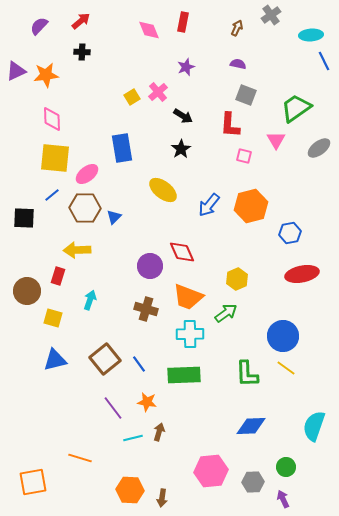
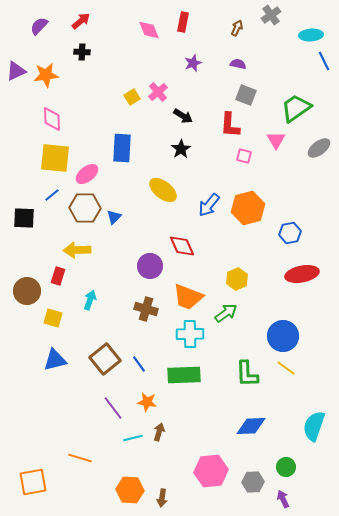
purple star at (186, 67): moved 7 px right, 4 px up
blue rectangle at (122, 148): rotated 12 degrees clockwise
orange hexagon at (251, 206): moved 3 px left, 2 px down
red diamond at (182, 252): moved 6 px up
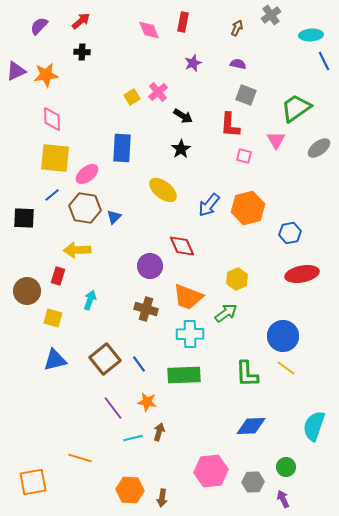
brown hexagon at (85, 208): rotated 8 degrees clockwise
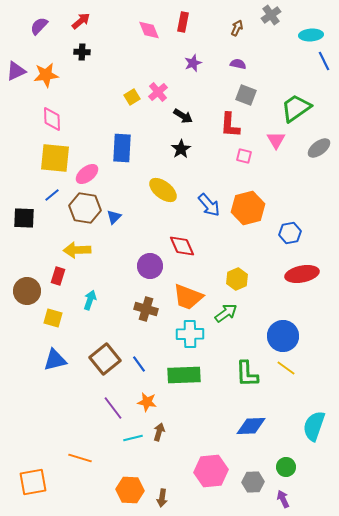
blue arrow at (209, 205): rotated 80 degrees counterclockwise
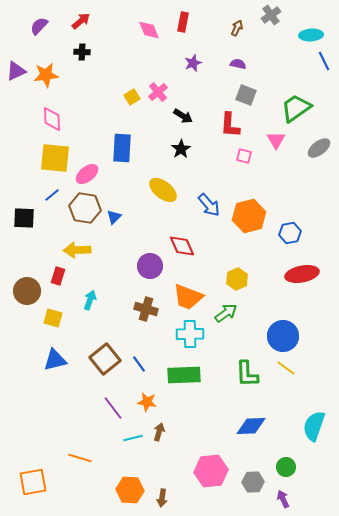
orange hexagon at (248, 208): moved 1 px right, 8 px down
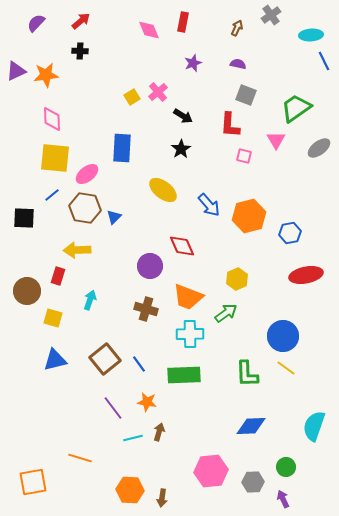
purple semicircle at (39, 26): moved 3 px left, 3 px up
black cross at (82, 52): moved 2 px left, 1 px up
red ellipse at (302, 274): moved 4 px right, 1 px down
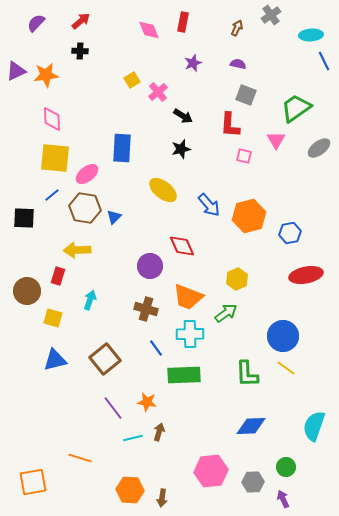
yellow square at (132, 97): moved 17 px up
black star at (181, 149): rotated 18 degrees clockwise
blue line at (139, 364): moved 17 px right, 16 px up
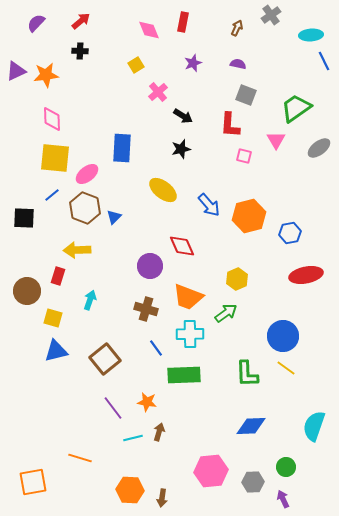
yellow square at (132, 80): moved 4 px right, 15 px up
brown hexagon at (85, 208): rotated 12 degrees clockwise
blue triangle at (55, 360): moved 1 px right, 9 px up
